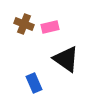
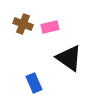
brown cross: moved 1 px left
black triangle: moved 3 px right, 1 px up
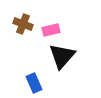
pink rectangle: moved 1 px right, 3 px down
black triangle: moved 7 px left, 2 px up; rotated 36 degrees clockwise
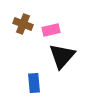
blue rectangle: rotated 18 degrees clockwise
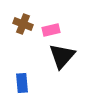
blue rectangle: moved 12 px left
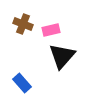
blue rectangle: rotated 36 degrees counterclockwise
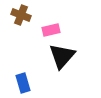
brown cross: moved 2 px left, 9 px up
blue rectangle: moved 1 px right; rotated 24 degrees clockwise
